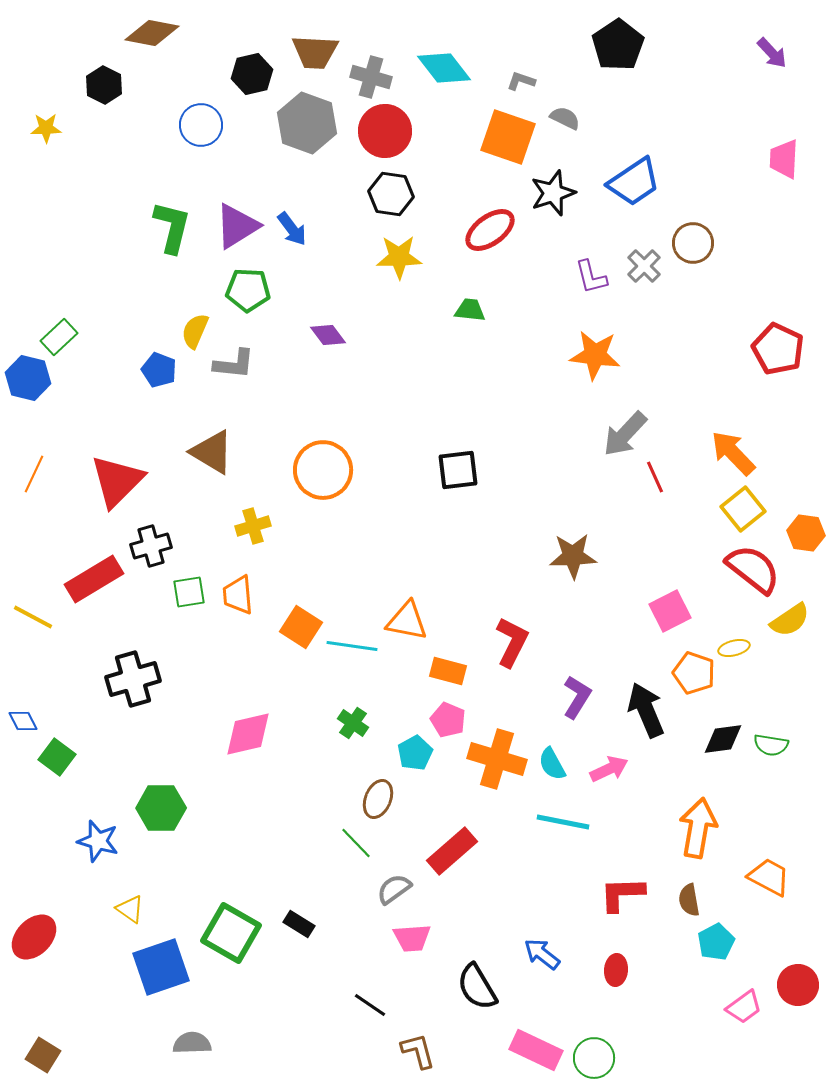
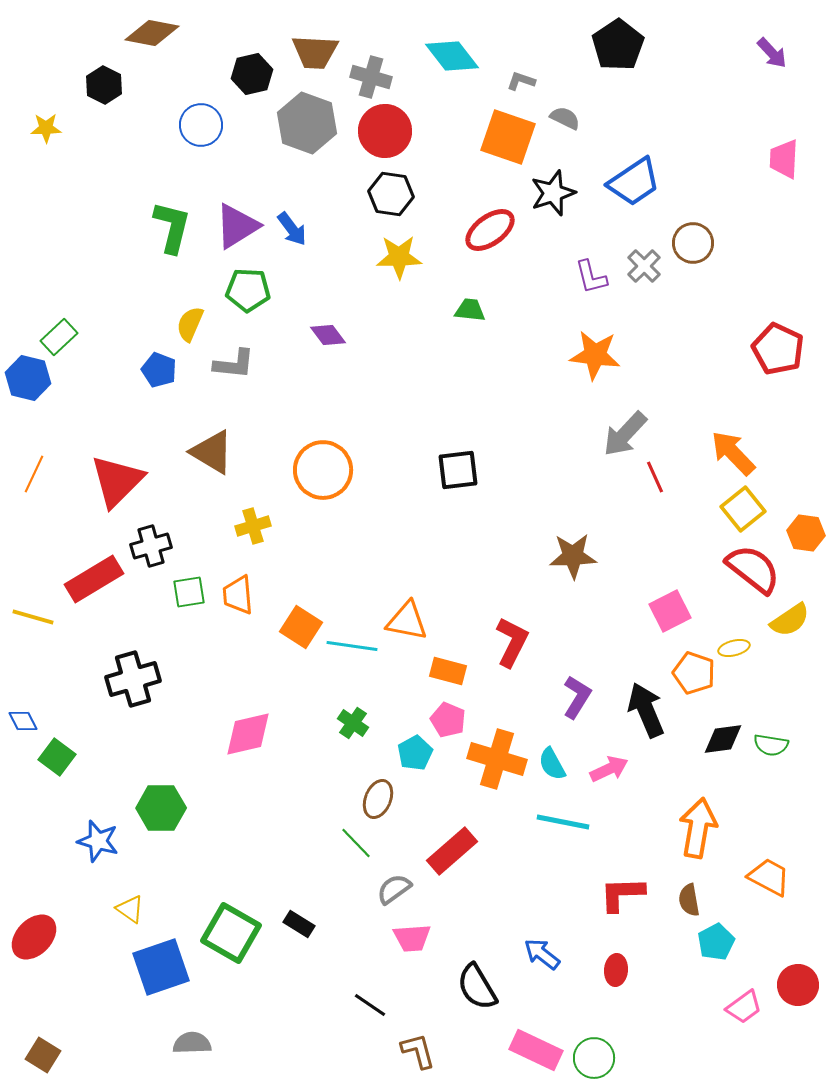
cyan diamond at (444, 68): moved 8 px right, 12 px up
yellow semicircle at (195, 331): moved 5 px left, 7 px up
yellow line at (33, 617): rotated 12 degrees counterclockwise
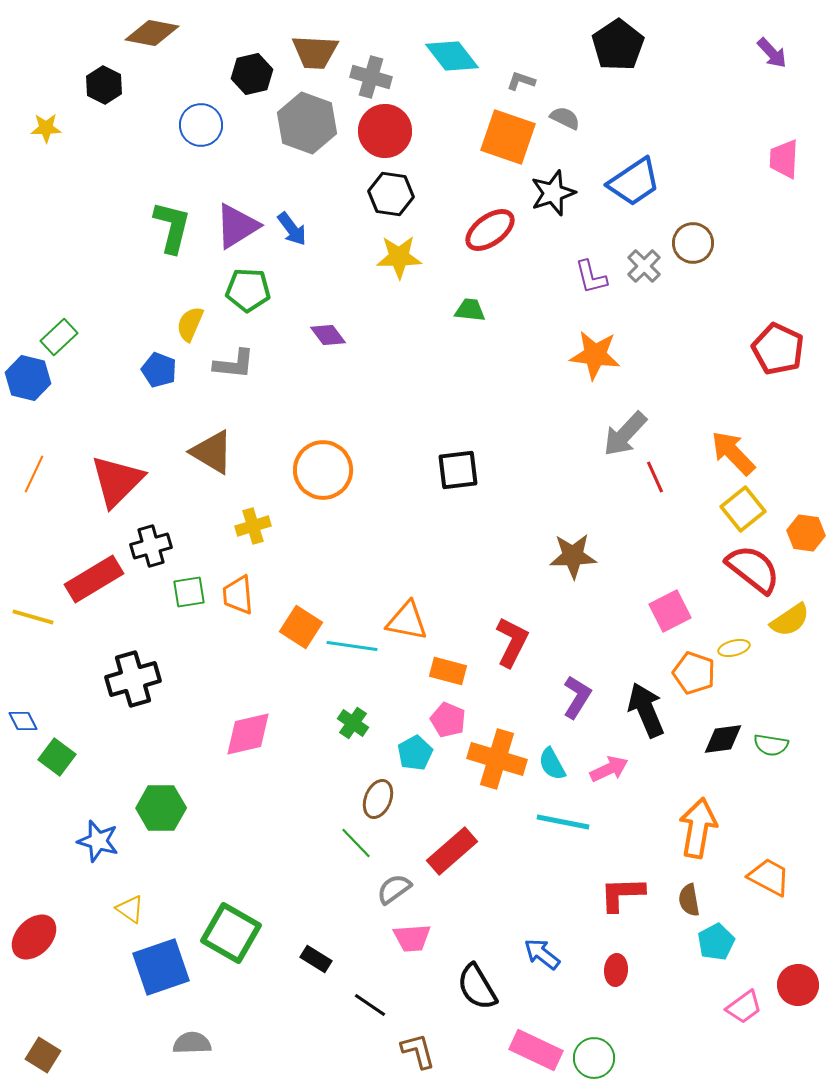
black rectangle at (299, 924): moved 17 px right, 35 px down
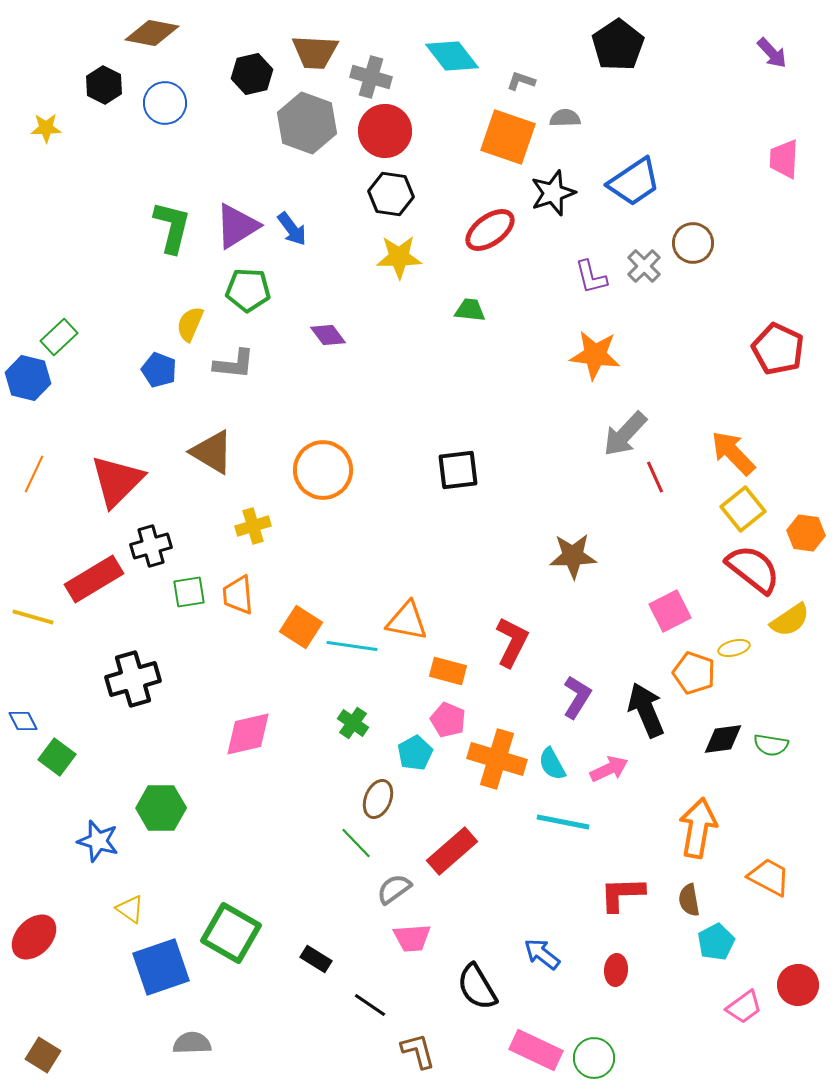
gray semicircle at (565, 118): rotated 28 degrees counterclockwise
blue circle at (201, 125): moved 36 px left, 22 px up
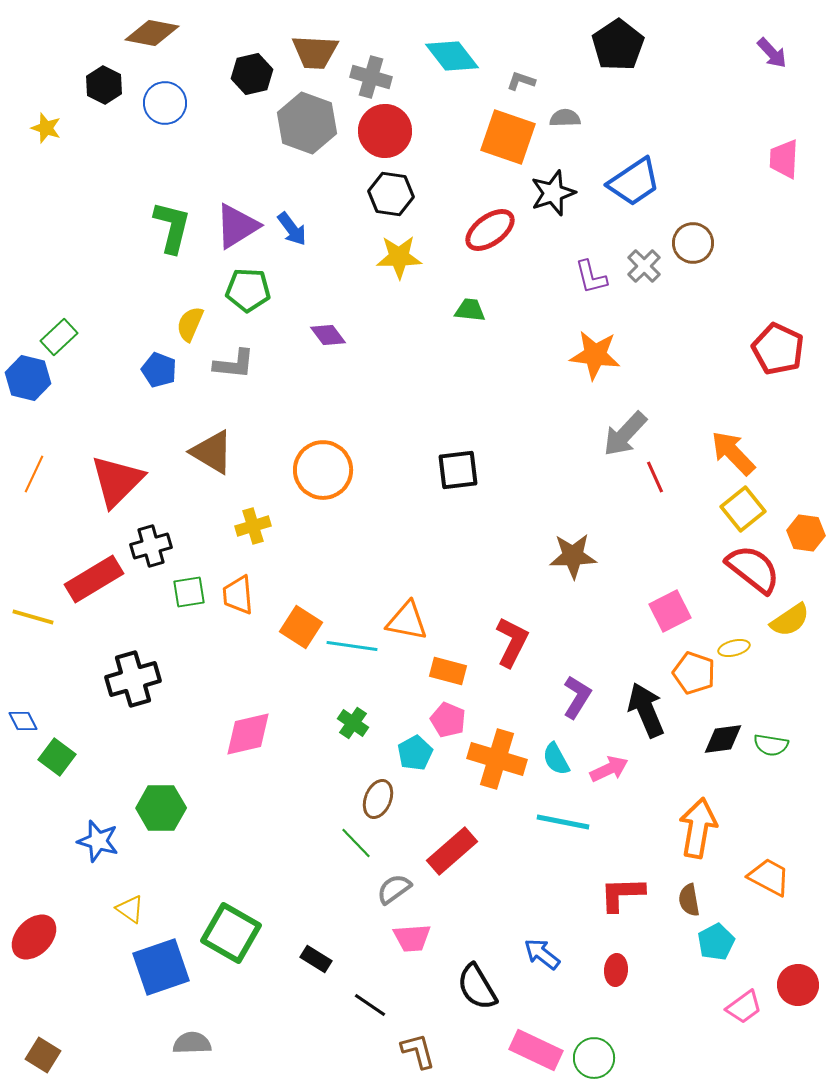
yellow star at (46, 128): rotated 20 degrees clockwise
cyan semicircle at (552, 764): moved 4 px right, 5 px up
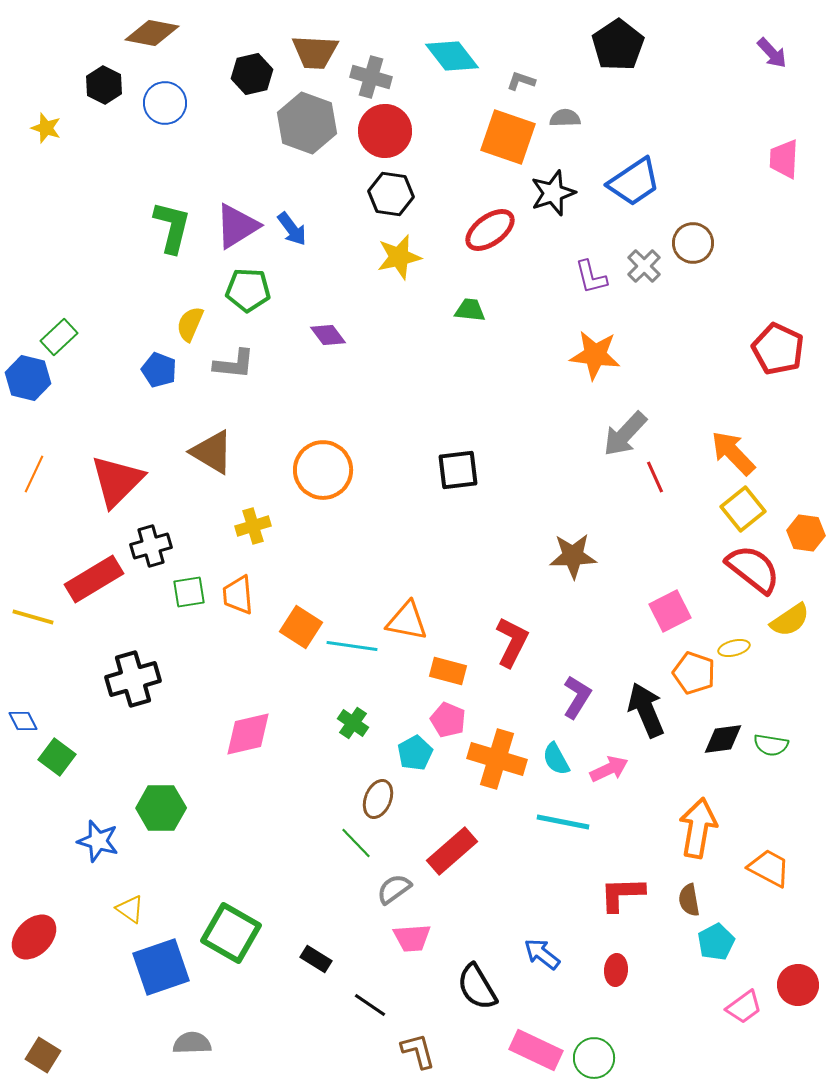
yellow star at (399, 257): rotated 12 degrees counterclockwise
orange trapezoid at (769, 877): moved 9 px up
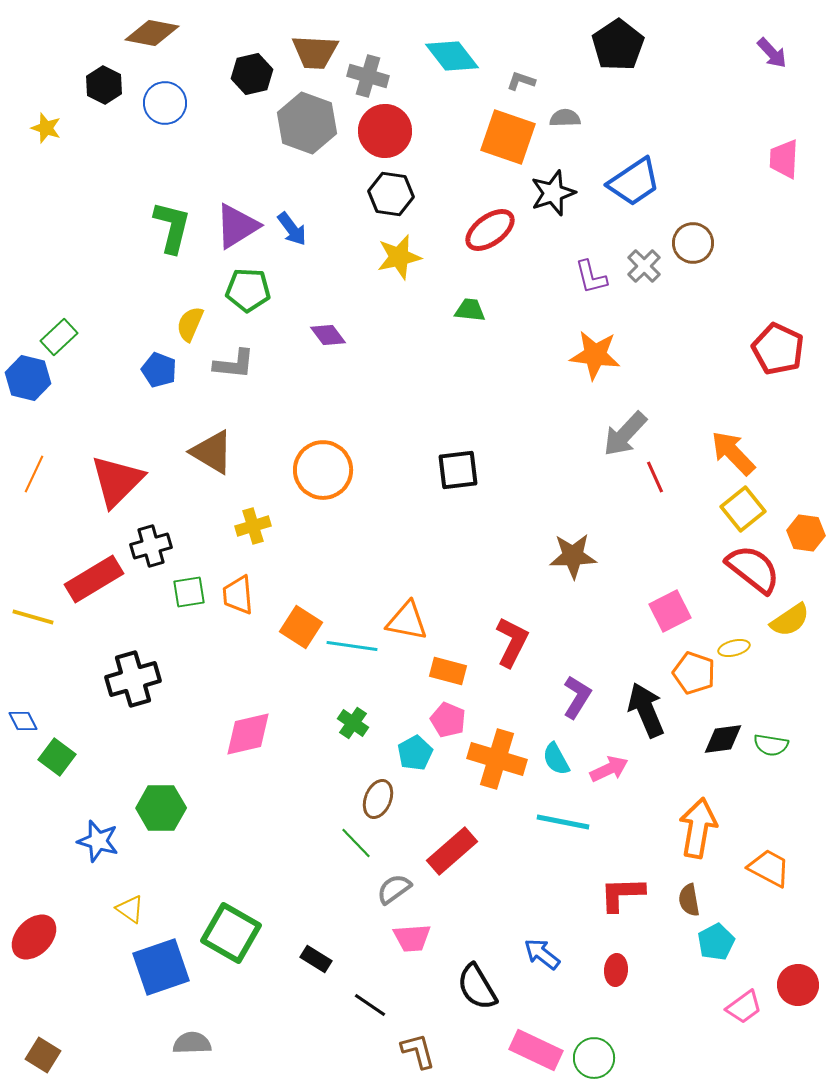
gray cross at (371, 77): moved 3 px left, 1 px up
